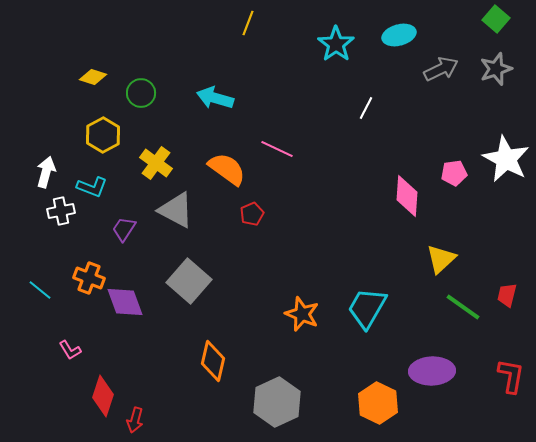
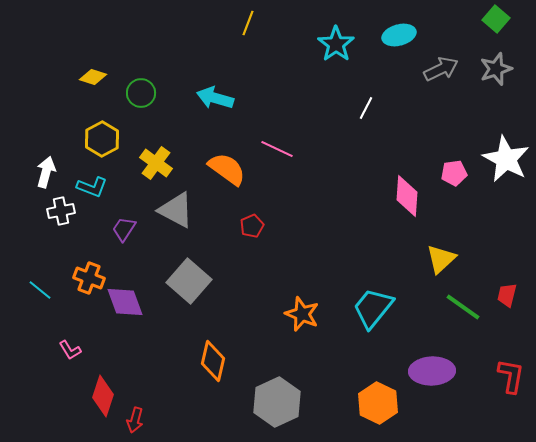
yellow hexagon: moved 1 px left, 4 px down
red pentagon: moved 12 px down
cyan trapezoid: moved 6 px right; rotated 9 degrees clockwise
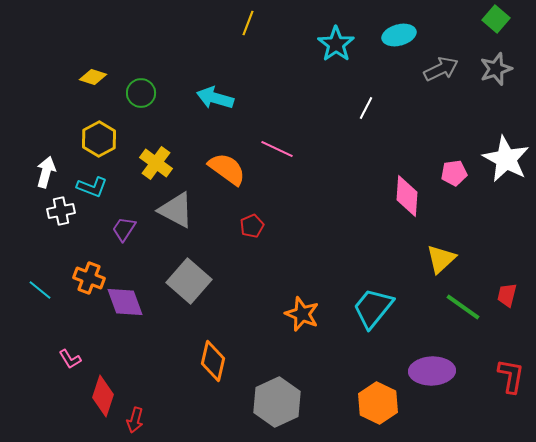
yellow hexagon: moved 3 px left
pink L-shape: moved 9 px down
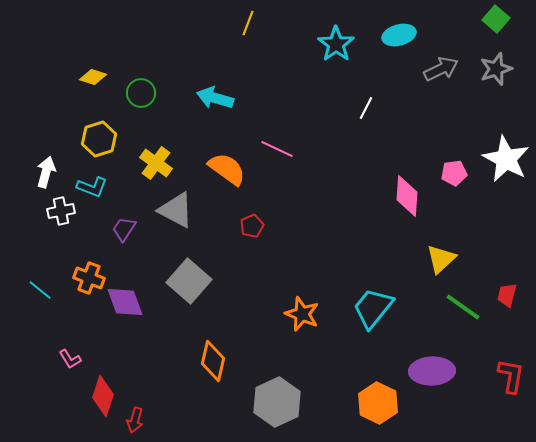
yellow hexagon: rotated 12 degrees clockwise
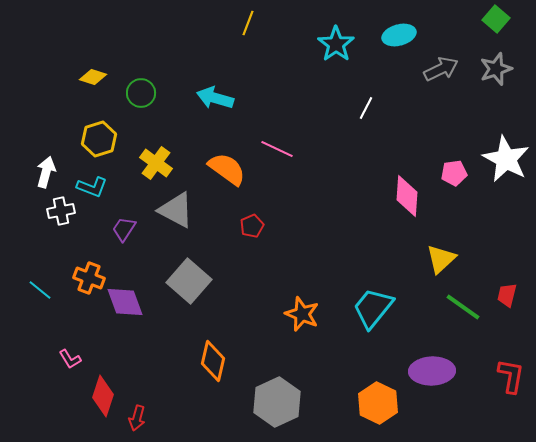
red arrow: moved 2 px right, 2 px up
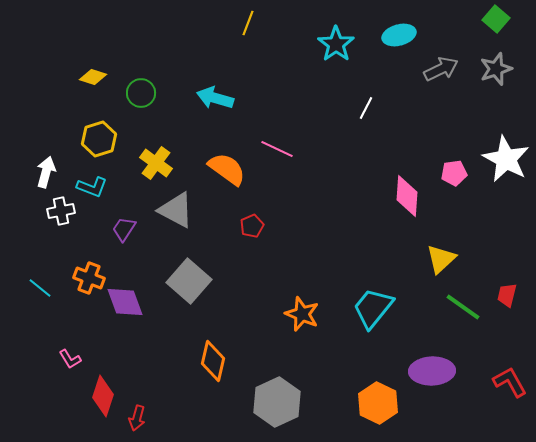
cyan line: moved 2 px up
red L-shape: moved 1 px left, 6 px down; rotated 39 degrees counterclockwise
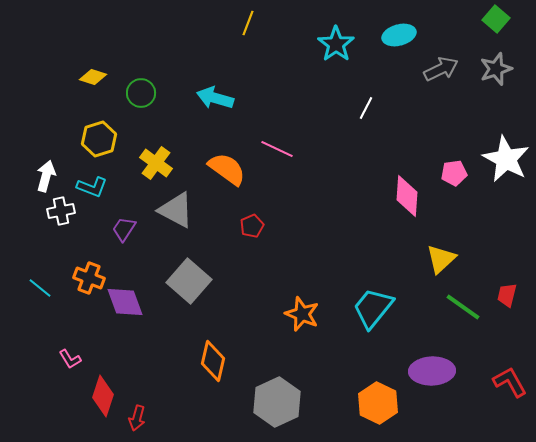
white arrow: moved 4 px down
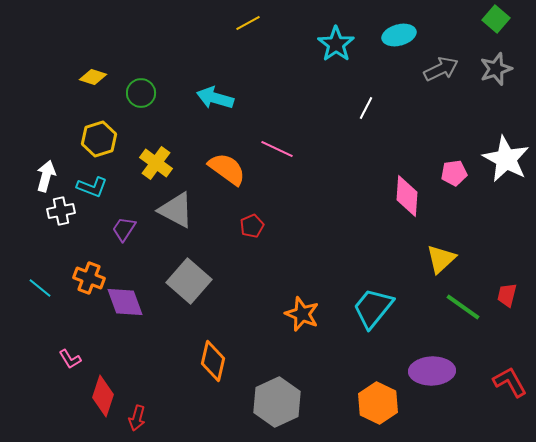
yellow line: rotated 40 degrees clockwise
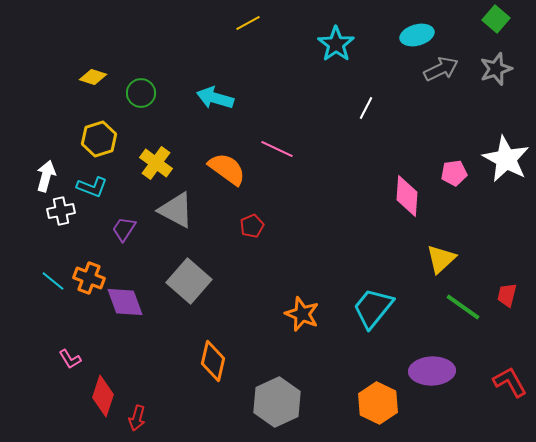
cyan ellipse: moved 18 px right
cyan line: moved 13 px right, 7 px up
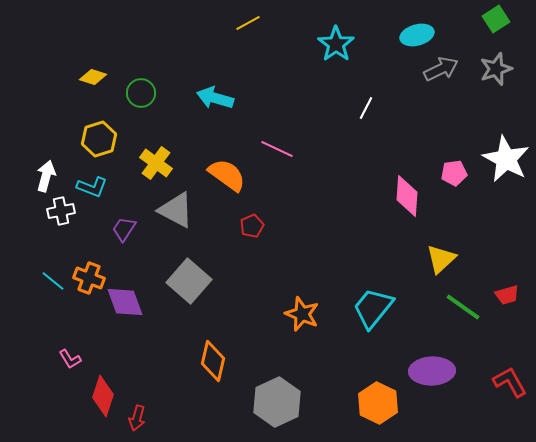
green square: rotated 16 degrees clockwise
orange semicircle: moved 6 px down
red trapezoid: rotated 120 degrees counterclockwise
